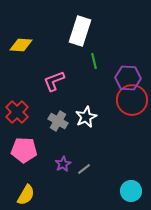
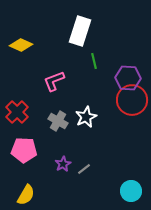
yellow diamond: rotated 20 degrees clockwise
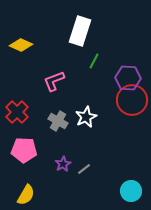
green line: rotated 42 degrees clockwise
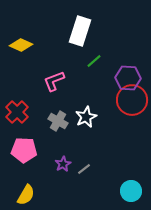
green line: rotated 21 degrees clockwise
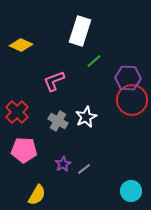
yellow semicircle: moved 11 px right
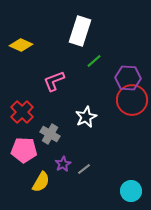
red cross: moved 5 px right
gray cross: moved 8 px left, 13 px down
yellow semicircle: moved 4 px right, 13 px up
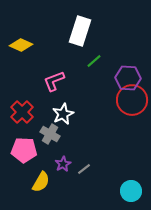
white star: moved 23 px left, 3 px up
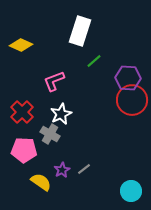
white star: moved 2 px left
purple star: moved 1 px left, 6 px down
yellow semicircle: rotated 85 degrees counterclockwise
